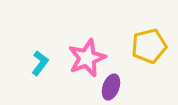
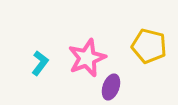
yellow pentagon: rotated 28 degrees clockwise
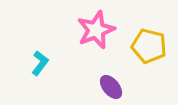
pink star: moved 9 px right, 28 px up
purple ellipse: rotated 60 degrees counterclockwise
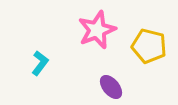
pink star: moved 1 px right
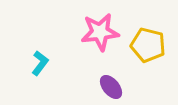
pink star: moved 3 px right, 2 px down; rotated 15 degrees clockwise
yellow pentagon: moved 1 px left, 1 px up
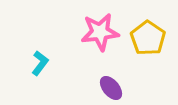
yellow pentagon: moved 7 px up; rotated 20 degrees clockwise
purple ellipse: moved 1 px down
